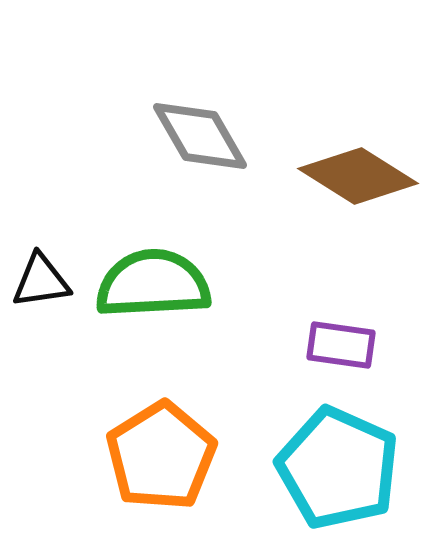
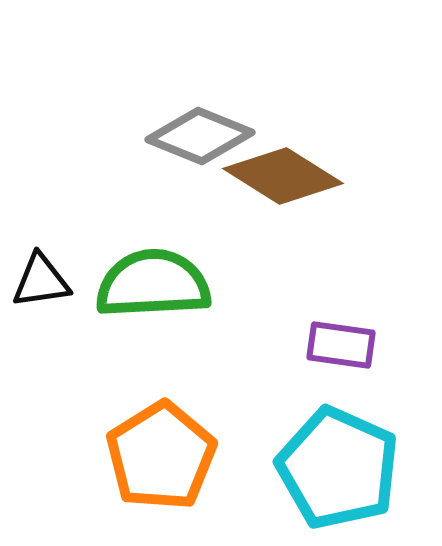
gray diamond: rotated 38 degrees counterclockwise
brown diamond: moved 75 px left
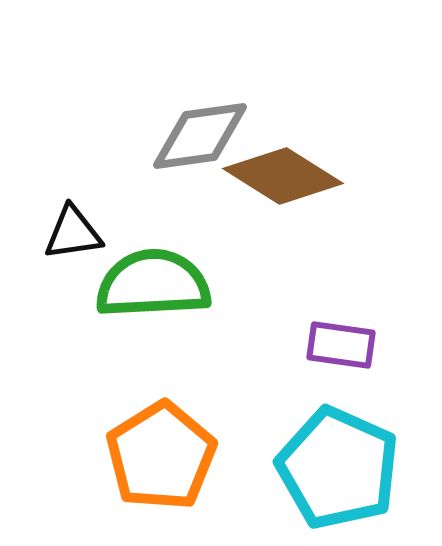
gray diamond: rotated 30 degrees counterclockwise
black triangle: moved 32 px right, 48 px up
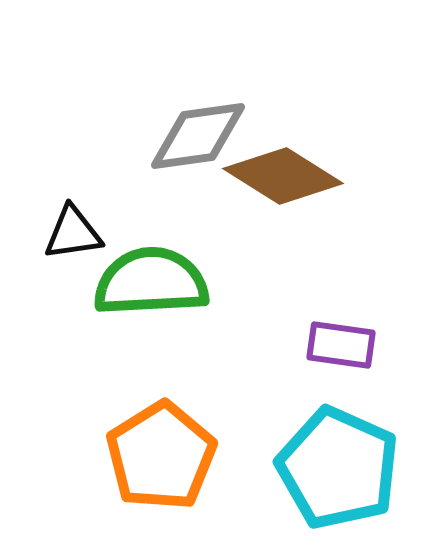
gray diamond: moved 2 px left
green semicircle: moved 2 px left, 2 px up
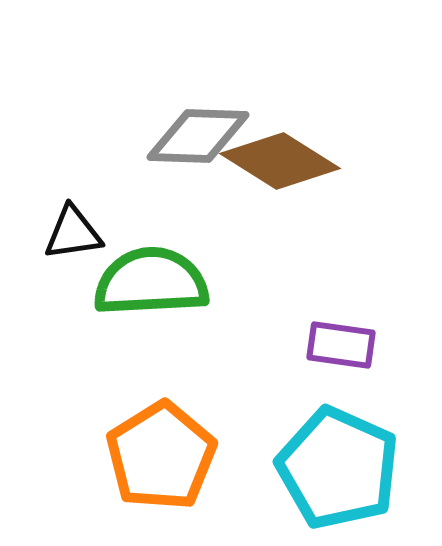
gray diamond: rotated 10 degrees clockwise
brown diamond: moved 3 px left, 15 px up
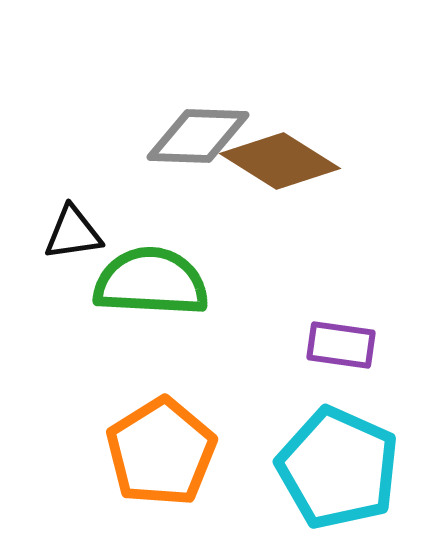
green semicircle: rotated 6 degrees clockwise
orange pentagon: moved 4 px up
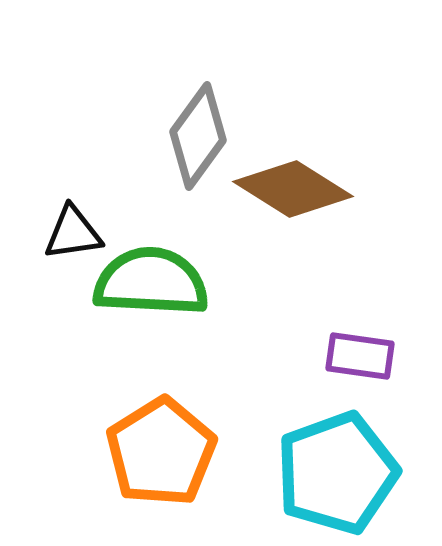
gray diamond: rotated 56 degrees counterclockwise
brown diamond: moved 13 px right, 28 px down
purple rectangle: moved 19 px right, 11 px down
cyan pentagon: moved 1 px left, 5 px down; rotated 28 degrees clockwise
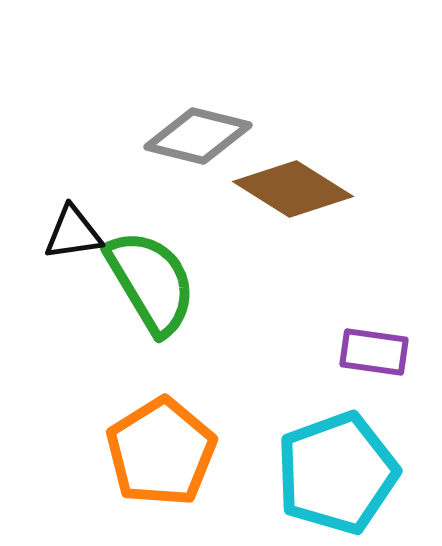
gray diamond: rotated 68 degrees clockwise
green semicircle: rotated 56 degrees clockwise
purple rectangle: moved 14 px right, 4 px up
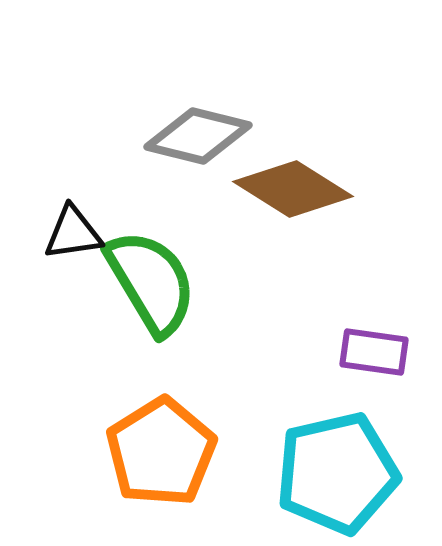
cyan pentagon: rotated 7 degrees clockwise
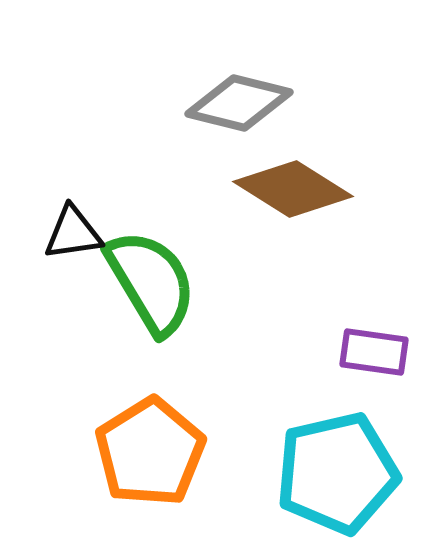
gray diamond: moved 41 px right, 33 px up
orange pentagon: moved 11 px left
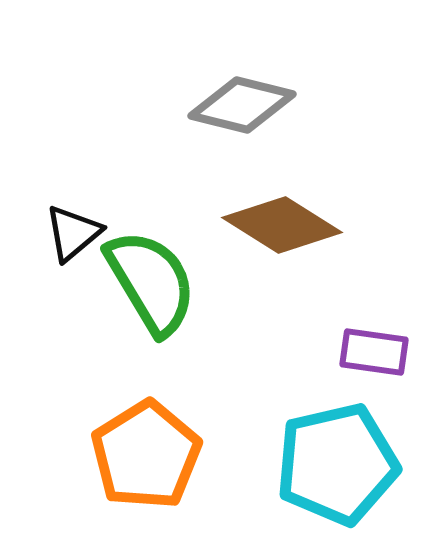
gray diamond: moved 3 px right, 2 px down
brown diamond: moved 11 px left, 36 px down
black triangle: rotated 32 degrees counterclockwise
orange pentagon: moved 4 px left, 3 px down
cyan pentagon: moved 9 px up
